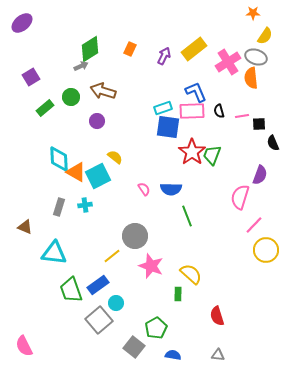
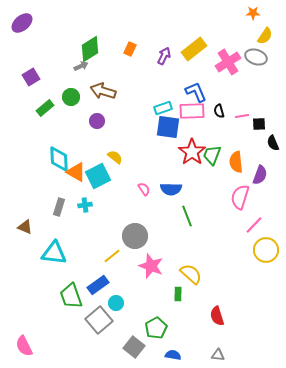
orange semicircle at (251, 78): moved 15 px left, 84 px down
green trapezoid at (71, 290): moved 6 px down
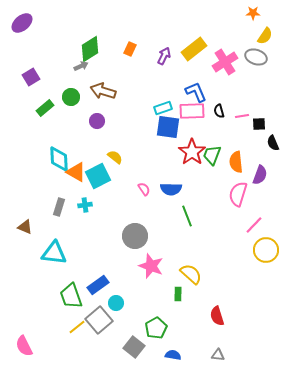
pink cross at (228, 62): moved 3 px left
pink semicircle at (240, 197): moved 2 px left, 3 px up
yellow line at (112, 256): moved 35 px left, 71 px down
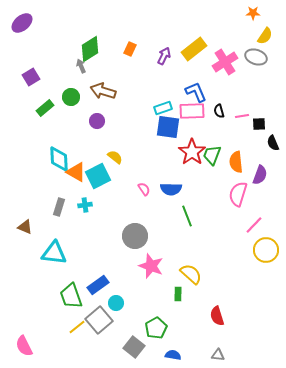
gray arrow at (81, 66): rotated 88 degrees counterclockwise
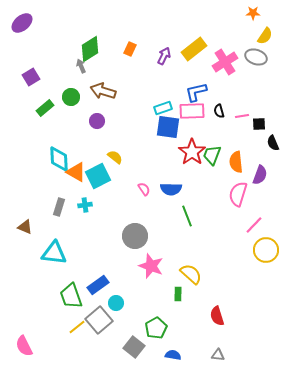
blue L-shape at (196, 92): rotated 80 degrees counterclockwise
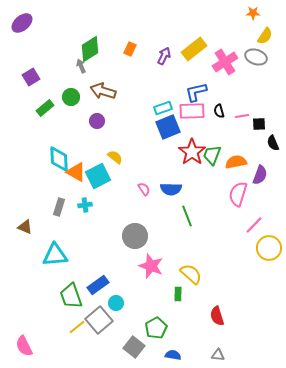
blue square at (168, 127): rotated 30 degrees counterclockwise
orange semicircle at (236, 162): rotated 85 degrees clockwise
yellow circle at (266, 250): moved 3 px right, 2 px up
cyan triangle at (54, 253): moved 1 px right, 2 px down; rotated 12 degrees counterclockwise
